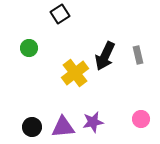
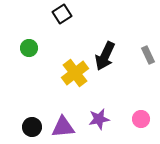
black square: moved 2 px right
gray rectangle: moved 10 px right; rotated 12 degrees counterclockwise
purple star: moved 6 px right, 3 px up
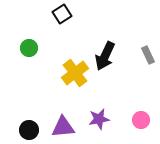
pink circle: moved 1 px down
black circle: moved 3 px left, 3 px down
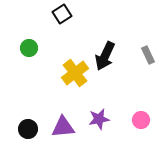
black circle: moved 1 px left, 1 px up
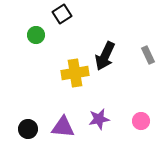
green circle: moved 7 px right, 13 px up
yellow cross: rotated 28 degrees clockwise
pink circle: moved 1 px down
purple triangle: rotated 10 degrees clockwise
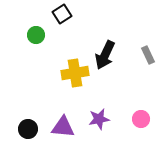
black arrow: moved 1 px up
pink circle: moved 2 px up
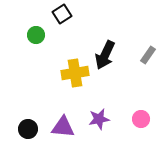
gray rectangle: rotated 60 degrees clockwise
